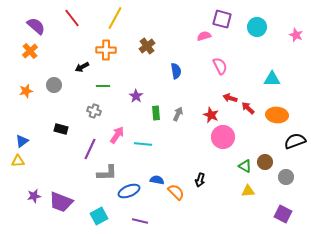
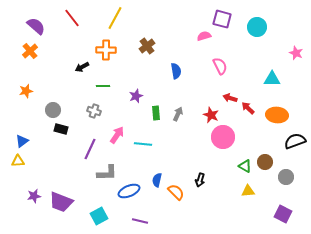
pink star at (296, 35): moved 18 px down
gray circle at (54, 85): moved 1 px left, 25 px down
purple star at (136, 96): rotated 16 degrees clockwise
blue semicircle at (157, 180): rotated 88 degrees counterclockwise
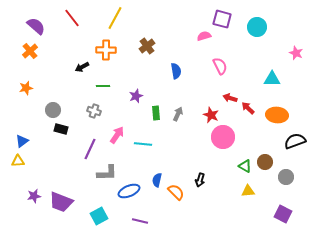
orange star at (26, 91): moved 3 px up
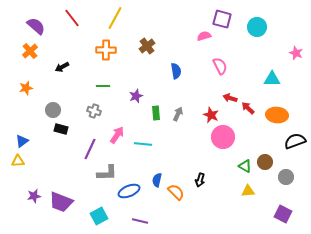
black arrow at (82, 67): moved 20 px left
